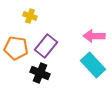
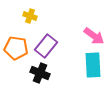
pink arrow: rotated 145 degrees counterclockwise
cyan rectangle: rotated 40 degrees clockwise
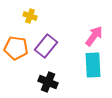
pink arrow: rotated 90 degrees counterclockwise
black cross: moved 8 px right, 9 px down
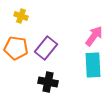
yellow cross: moved 9 px left
purple rectangle: moved 2 px down
black cross: rotated 12 degrees counterclockwise
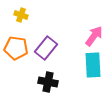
yellow cross: moved 1 px up
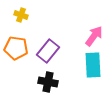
purple rectangle: moved 2 px right, 3 px down
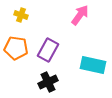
pink arrow: moved 14 px left, 21 px up
purple rectangle: moved 1 px up; rotated 10 degrees counterclockwise
cyan rectangle: rotated 75 degrees counterclockwise
black cross: rotated 36 degrees counterclockwise
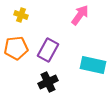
orange pentagon: rotated 15 degrees counterclockwise
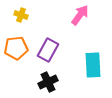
cyan rectangle: rotated 75 degrees clockwise
